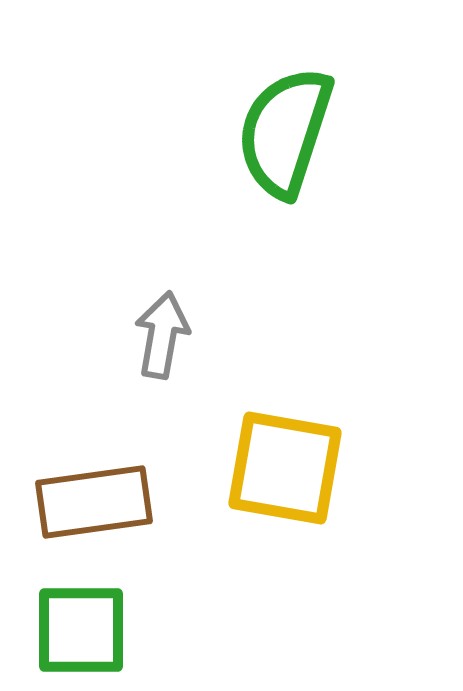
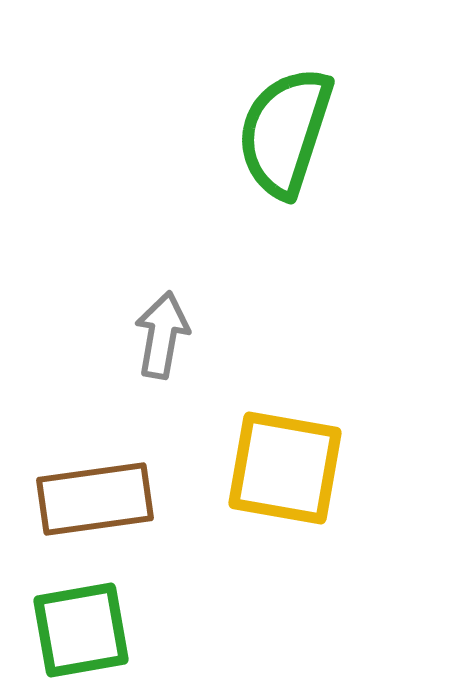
brown rectangle: moved 1 px right, 3 px up
green square: rotated 10 degrees counterclockwise
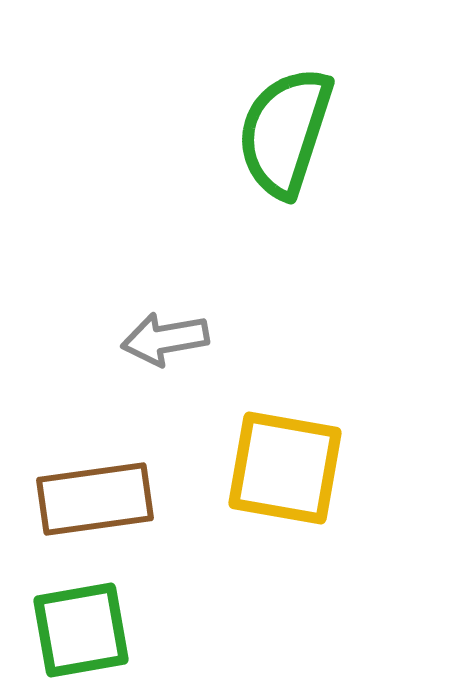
gray arrow: moved 3 px right, 4 px down; rotated 110 degrees counterclockwise
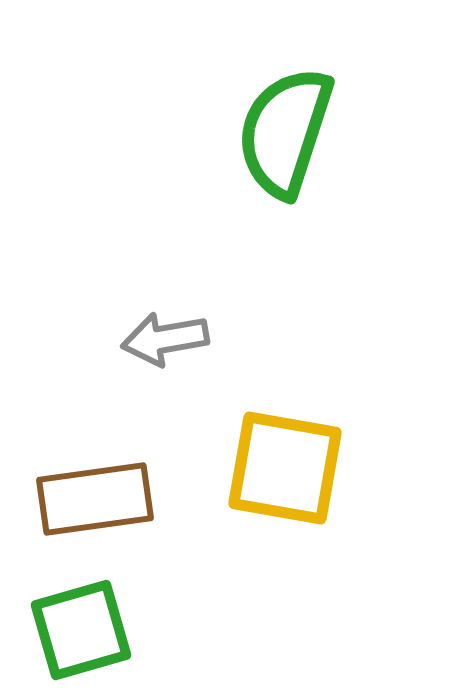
green square: rotated 6 degrees counterclockwise
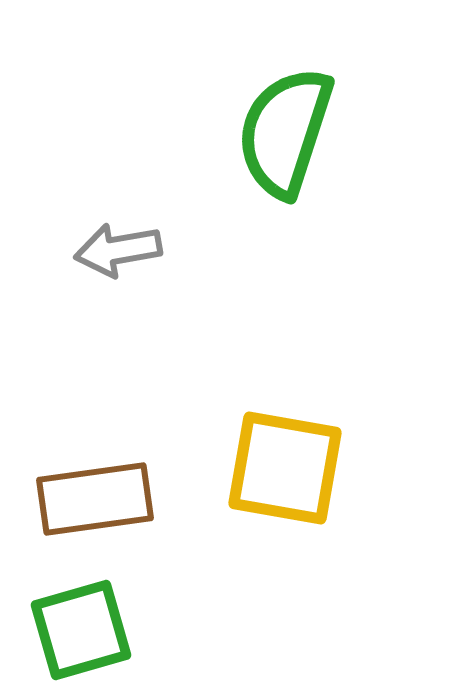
gray arrow: moved 47 px left, 89 px up
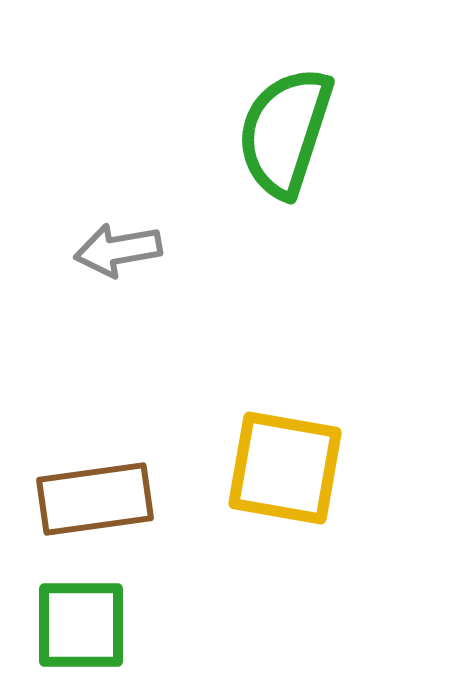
green square: moved 5 px up; rotated 16 degrees clockwise
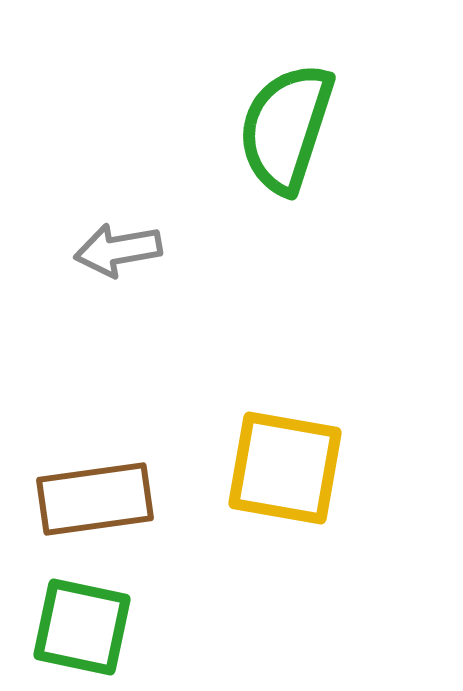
green semicircle: moved 1 px right, 4 px up
green square: moved 1 px right, 2 px down; rotated 12 degrees clockwise
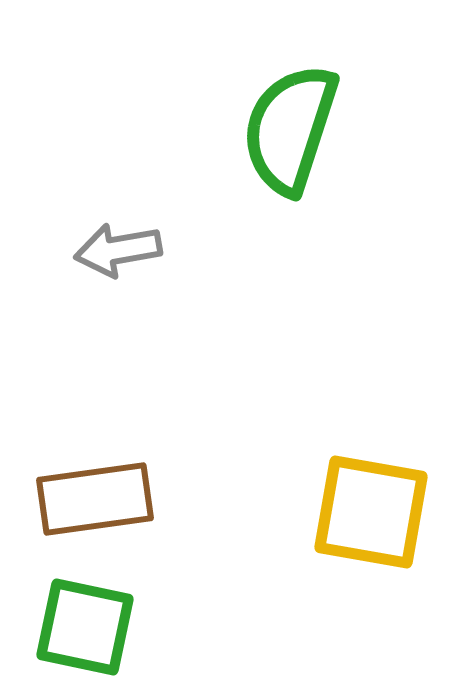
green semicircle: moved 4 px right, 1 px down
yellow square: moved 86 px right, 44 px down
green square: moved 3 px right
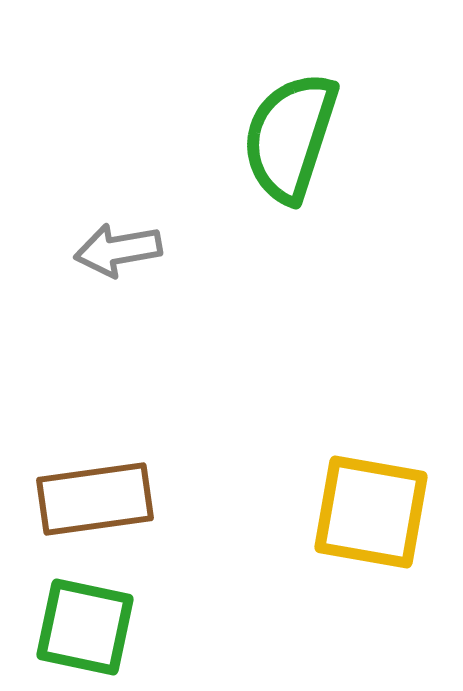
green semicircle: moved 8 px down
